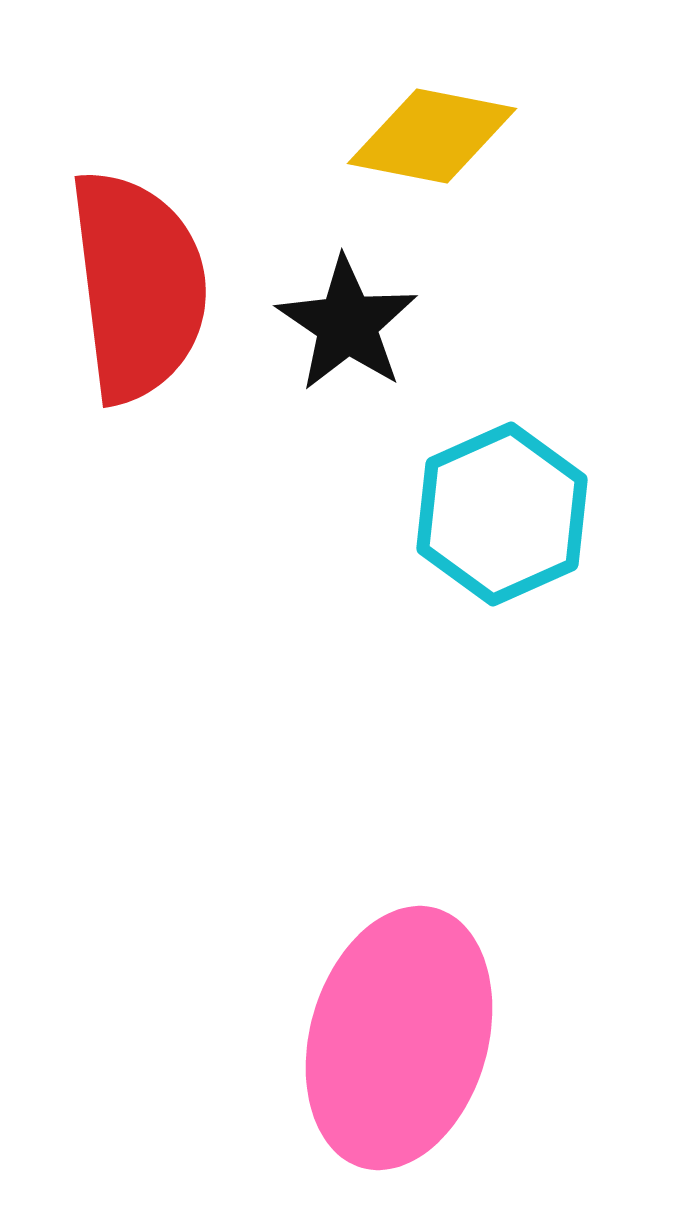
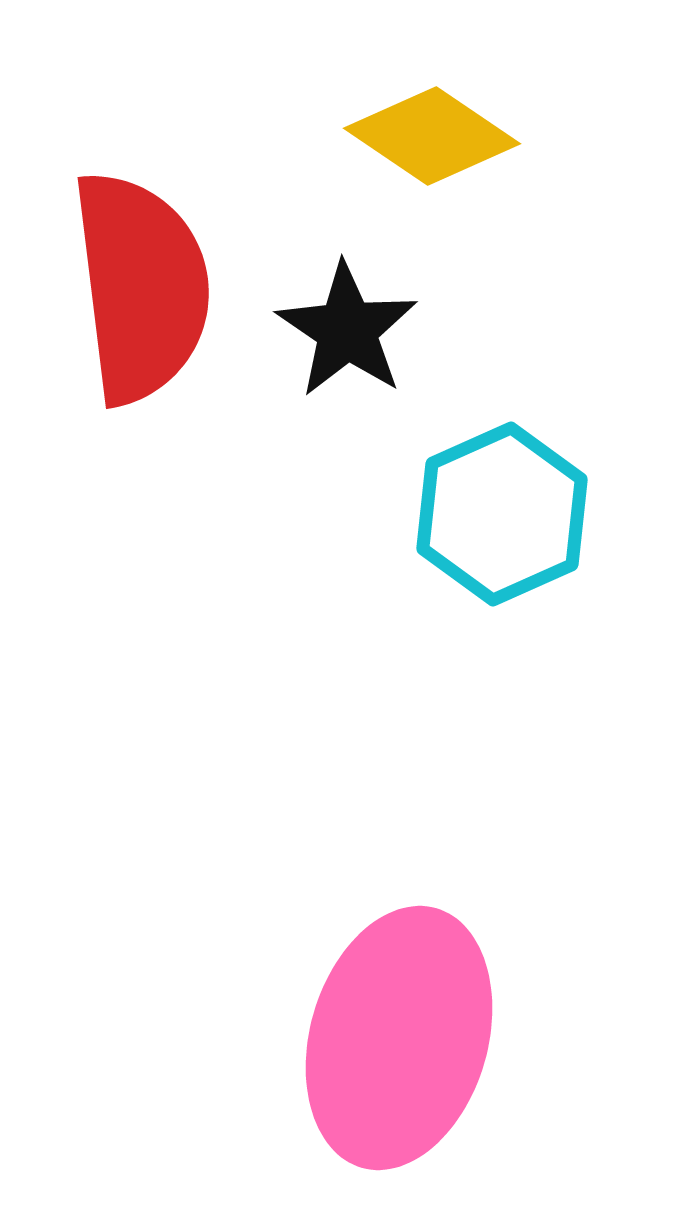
yellow diamond: rotated 23 degrees clockwise
red semicircle: moved 3 px right, 1 px down
black star: moved 6 px down
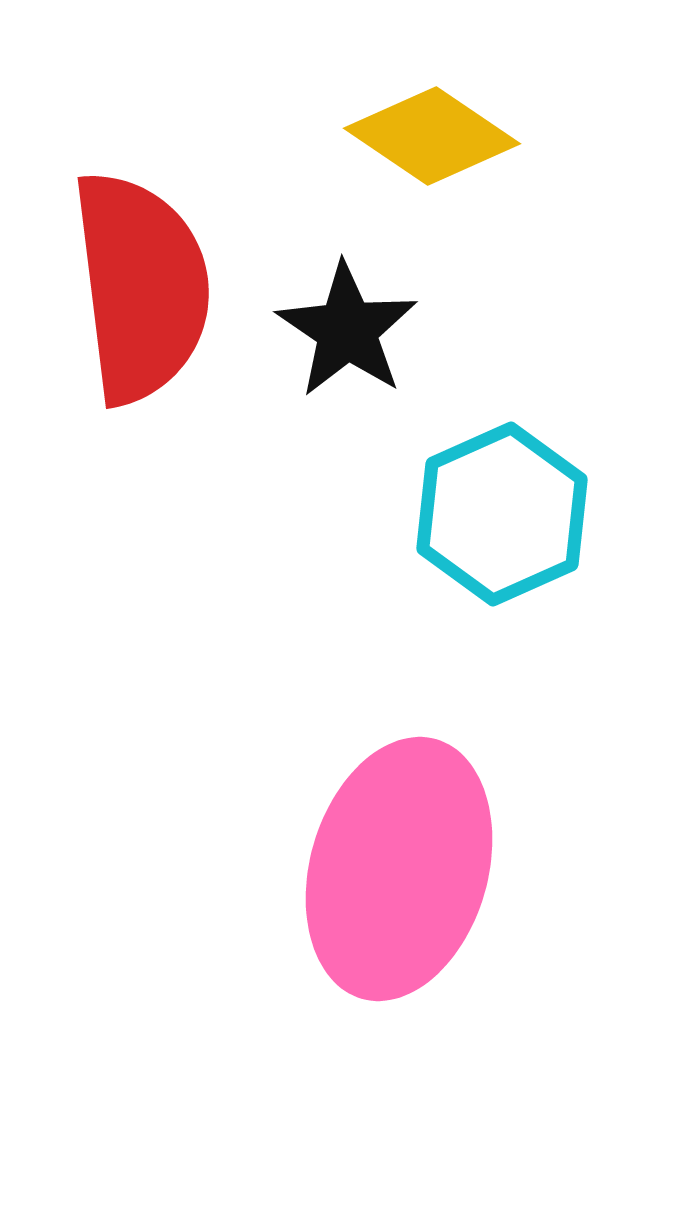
pink ellipse: moved 169 px up
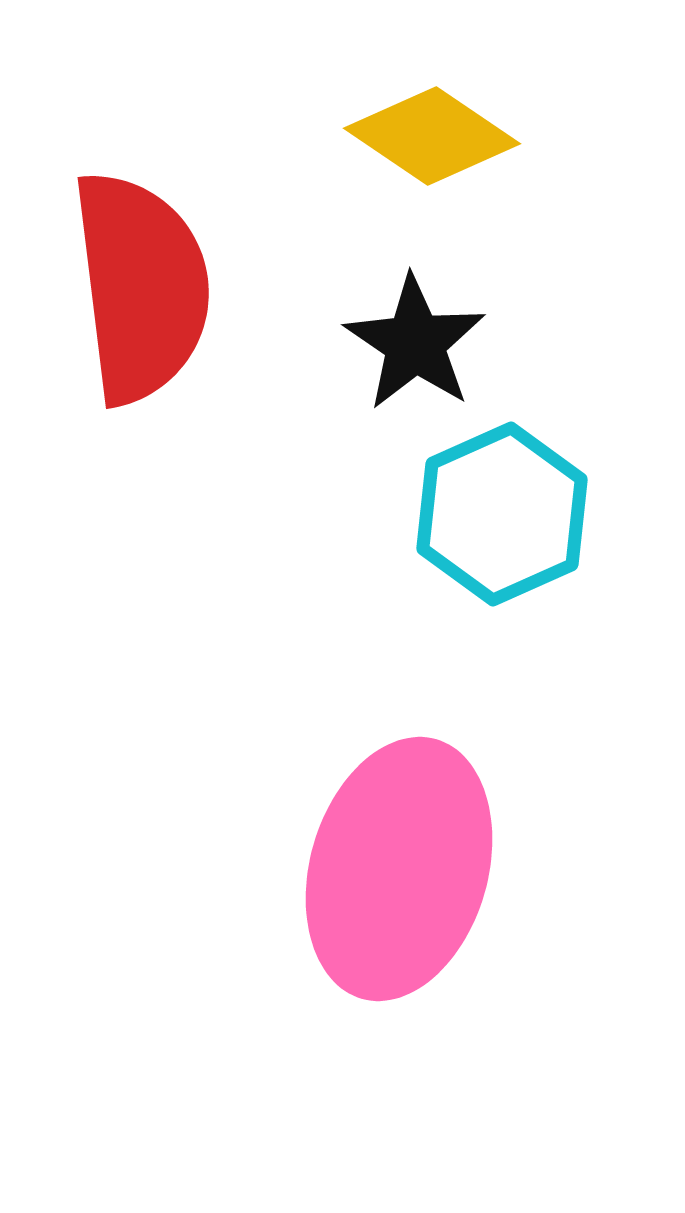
black star: moved 68 px right, 13 px down
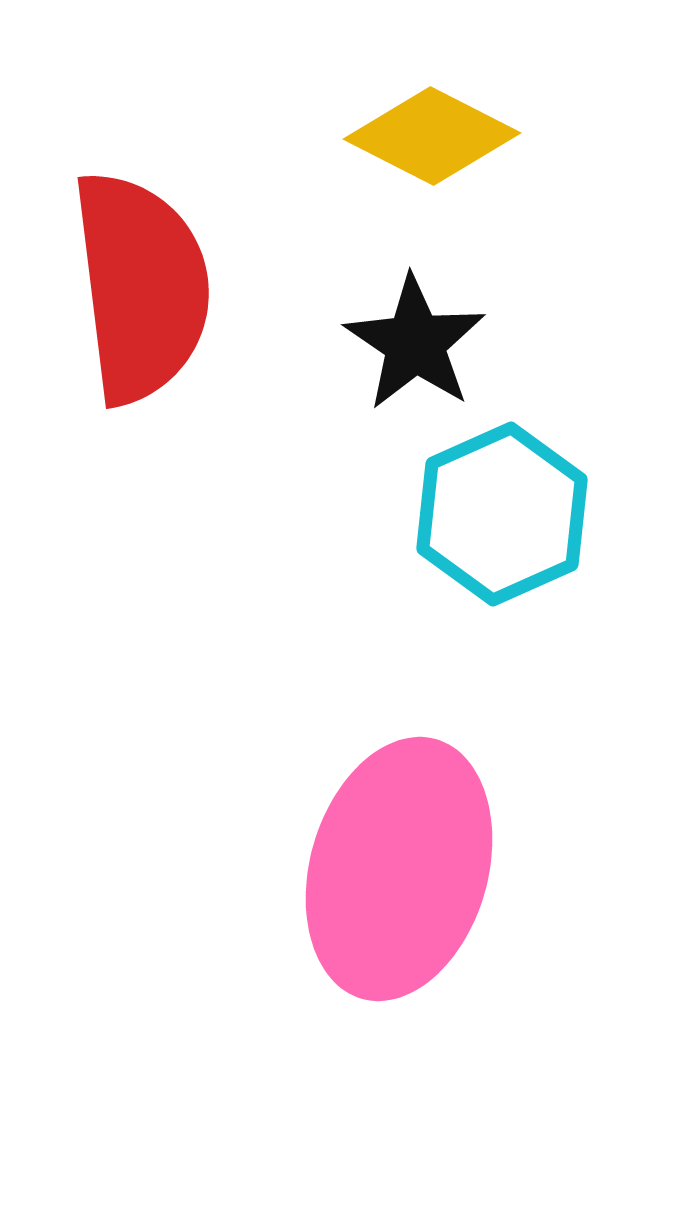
yellow diamond: rotated 7 degrees counterclockwise
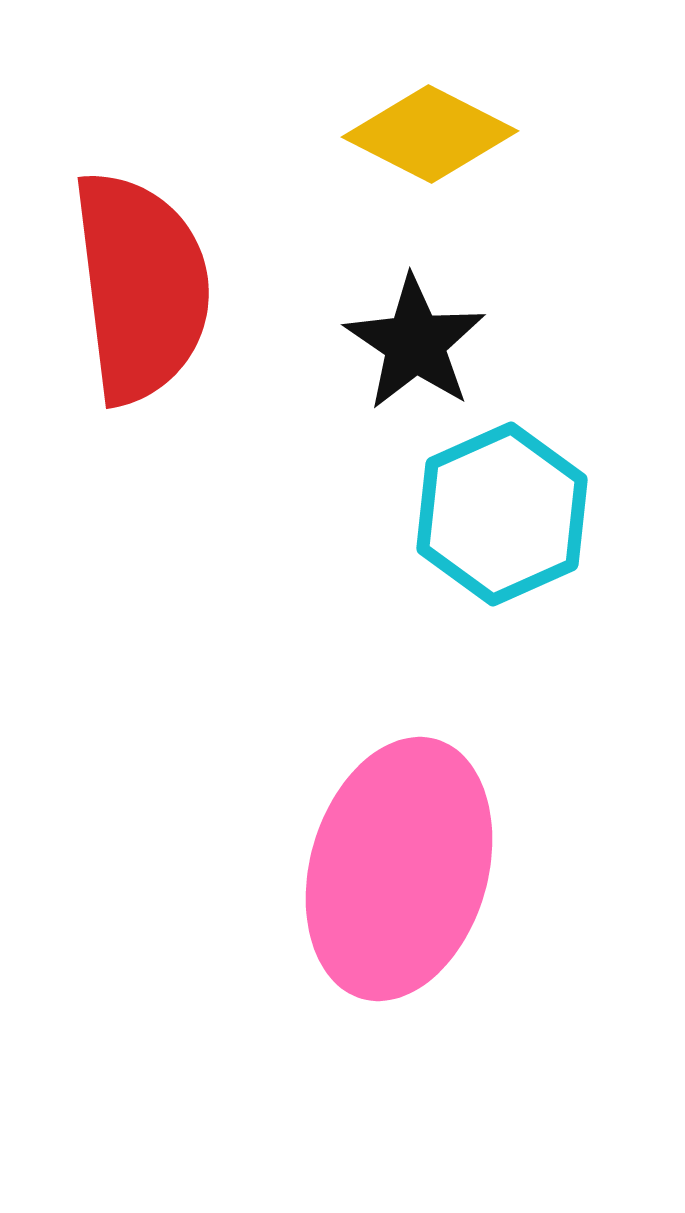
yellow diamond: moved 2 px left, 2 px up
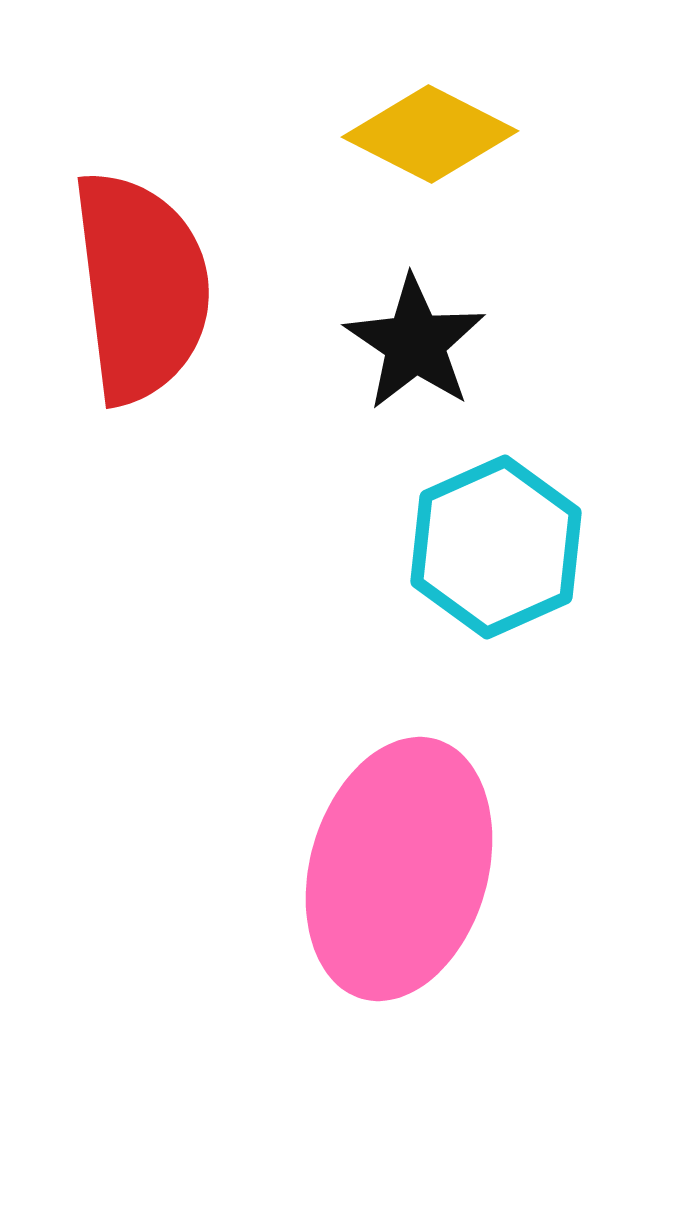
cyan hexagon: moved 6 px left, 33 px down
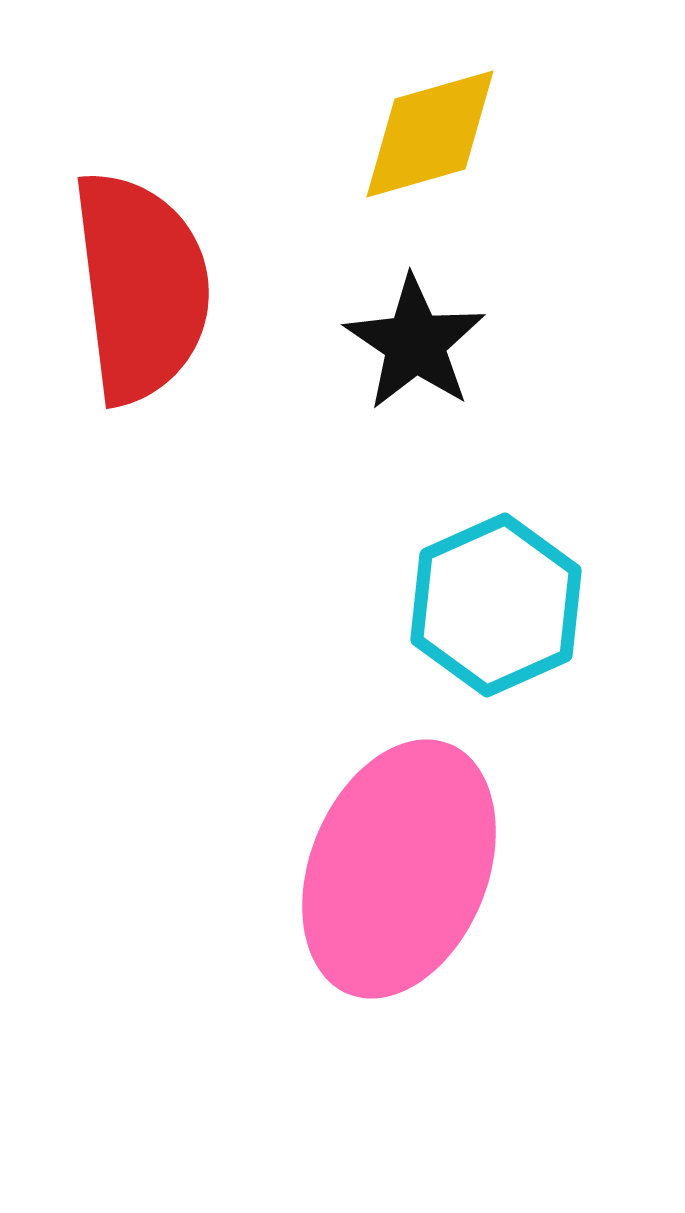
yellow diamond: rotated 43 degrees counterclockwise
cyan hexagon: moved 58 px down
pink ellipse: rotated 6 degrees clockwise
